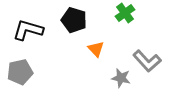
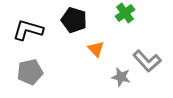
gray pentagon: moved 10 px right
gray star: moved 1 px up
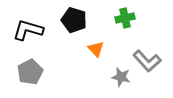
green cross: moved 5 px down; rotated 24 degrees clockwise
gray pentagon: rotated 15 degrees counterclockwise
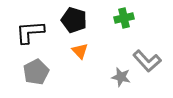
green cross: moved 1 px left
black L-shape: moved 2 px right, 2 px down; rotated 20 degrees counterclockwise
orange triangle: moved 16 px left, 2 px down
gray pentagon: moved 6 px right
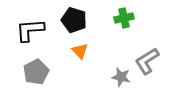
black L-shape: moved 2 px up
gray L-shape: rotated 100 degrees clockwise
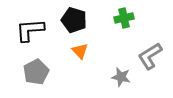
gray L-shape: moved 3 px right, 5 px up
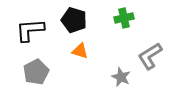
orange triangle: rotated 30 degrees counterclockwise
gray star: rotated 12 degrees clockwise
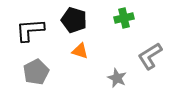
gray star: moved 4 px left, 1 px down
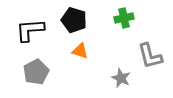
gray L-shape: rotated 72 degrees counterclockwise
gray star: moved 4 px right
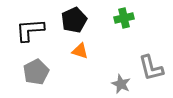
black pentagon: rotated 30 degrees clockwise
gray L-shape: moved 1 px right, 12 px down
gray star: moved 6 px down
